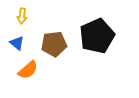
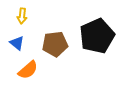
brown pentagon: moved 1 px right
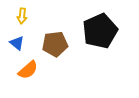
black pentagon: moved 3 px right, 5 px up
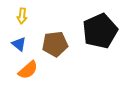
blue triangle: moved 2 px right, 1 px down
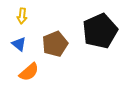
brown pentagon: rotated 15 degrees counterclockwise
orange semicircle: moved 1 px right, 2 px down
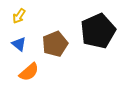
yellow arrow: moved 3 px left; rotated 28 degrees clockwise
black pentagon: moved 2 px left
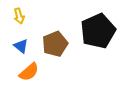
yellow arrow: rotated 49 degrees counterclockwise
blue triangle: moved 2 px right, 2 px down
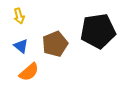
black pentagon: rotated 16 degrees clockwise
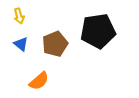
blue triangle: moved 2 px up
orange semicircle: moved 10 px right, 9 px down
